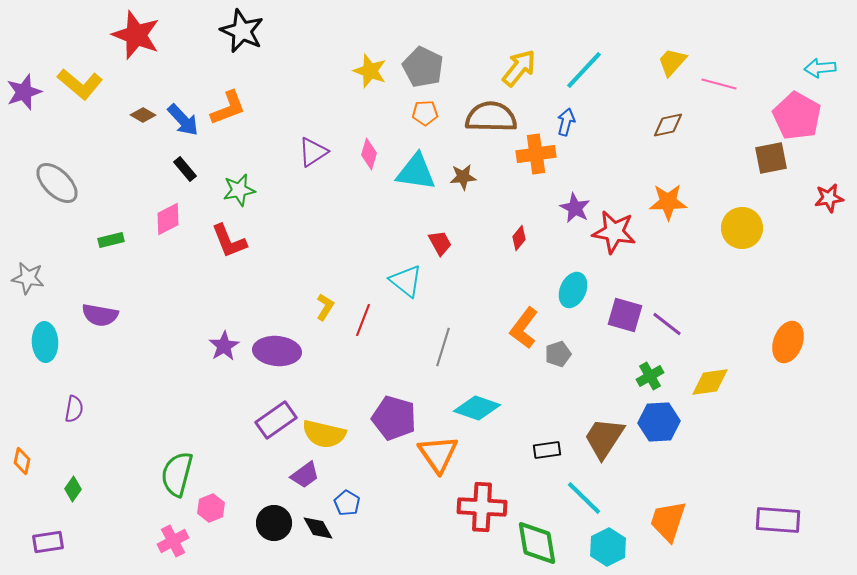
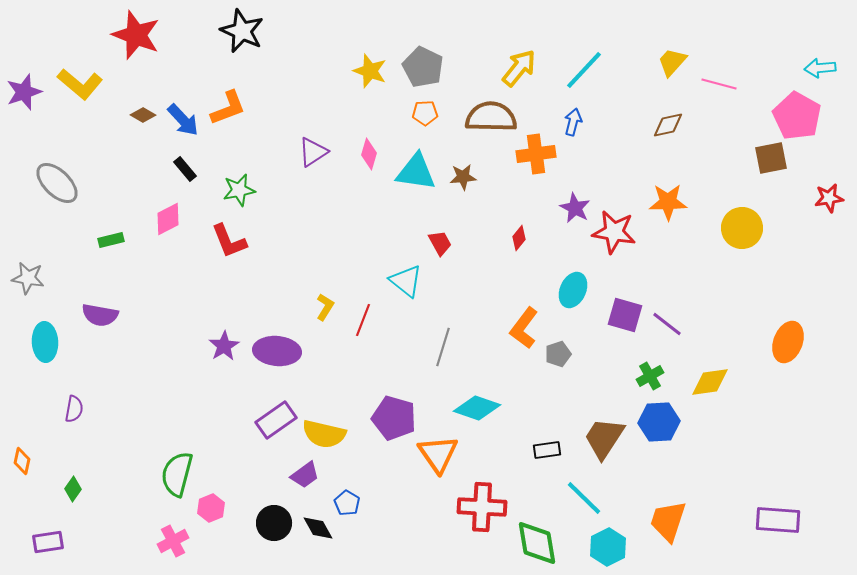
blue arrow at (566, 122): moved 7 px right
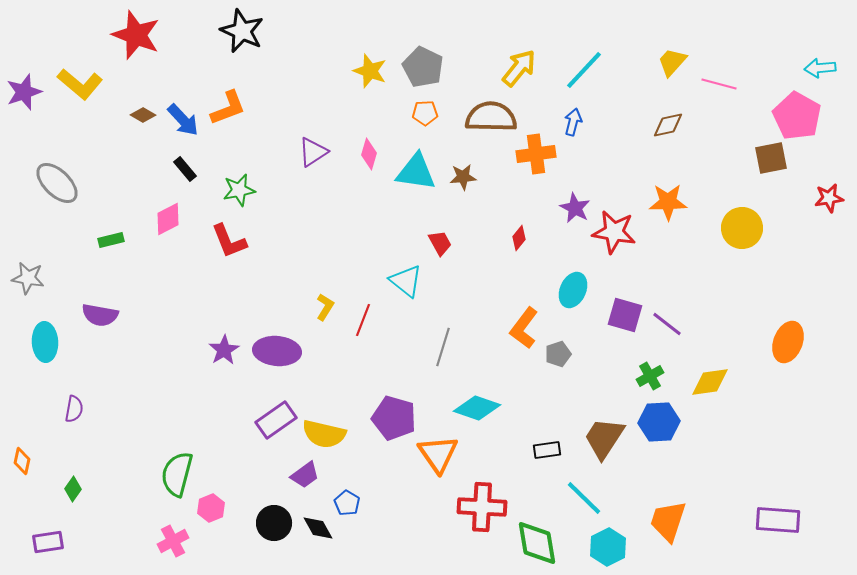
purple star at (224, 346): moved 4 px down
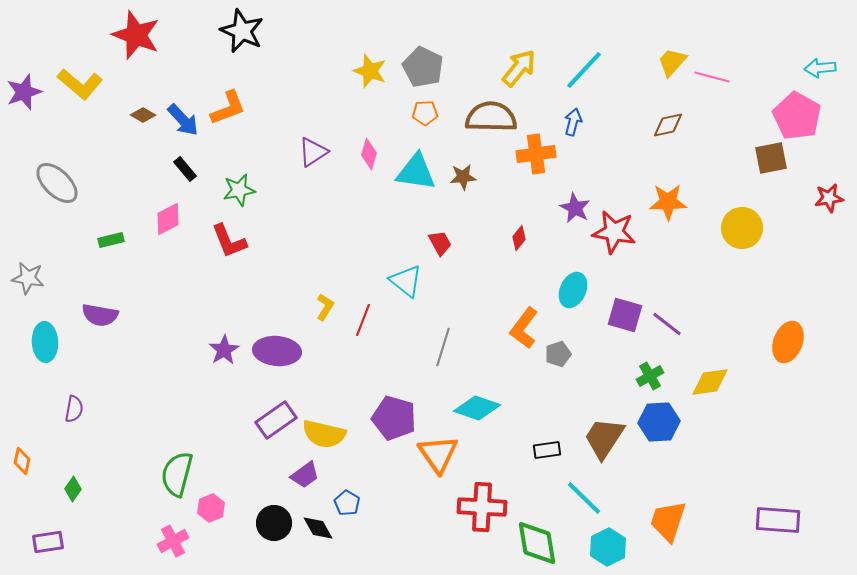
pink line at (719, 84): moved 7 px left, 7 px up
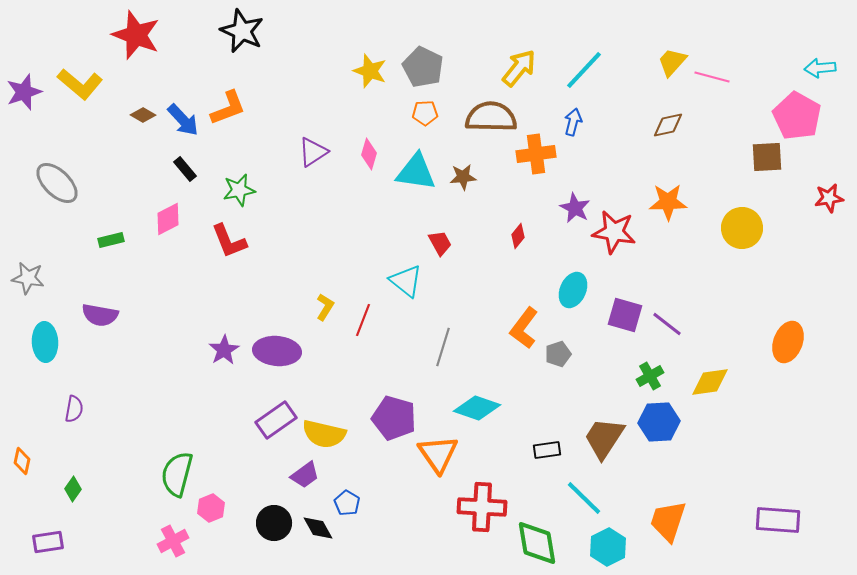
brown square at (771, 158): moved 4 px left, 1 px up; rotated 8 degrees clockwise
red diamond at (519, 238): moved 1 px left, 2 px up
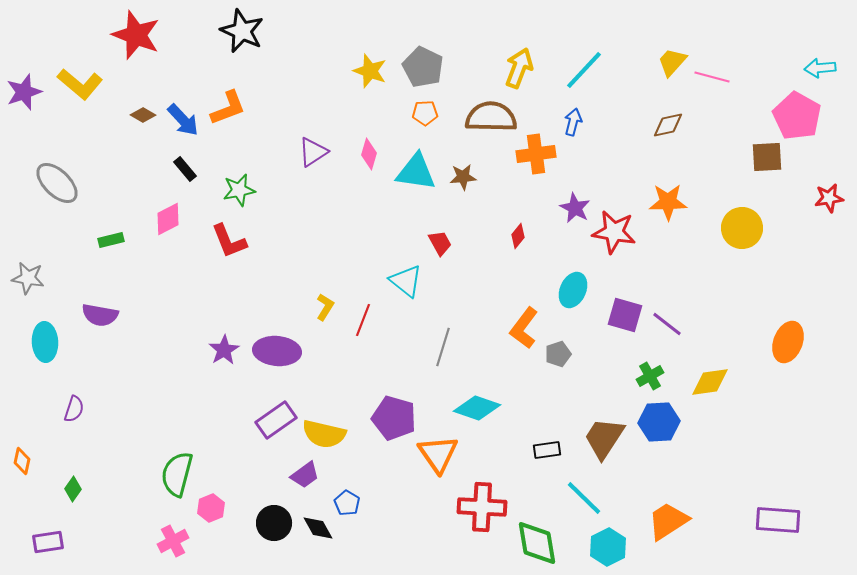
yellow arrow at (519, 68): rotated 18 degrees counterclockwise
purple semicircle at (74, 409): rotated 8 degrees clockwise
orange trapezoid at (668, 521): rotated 39 degrees clockwise
